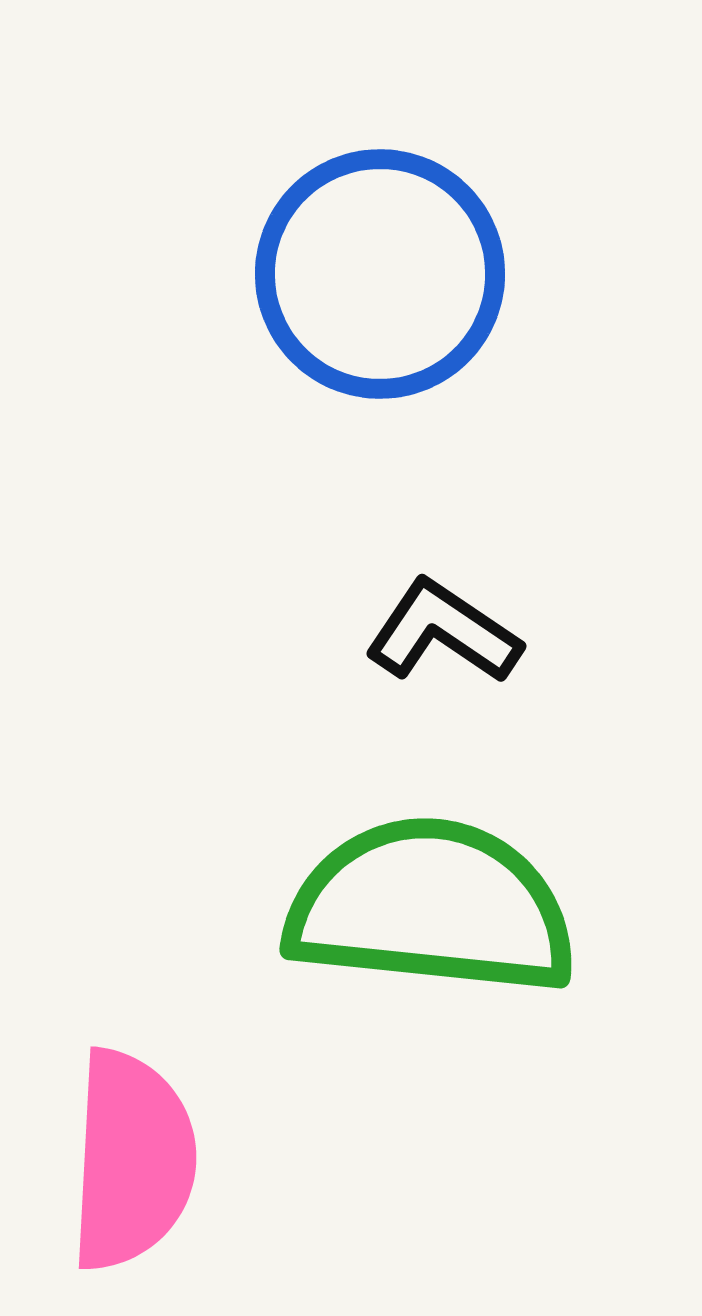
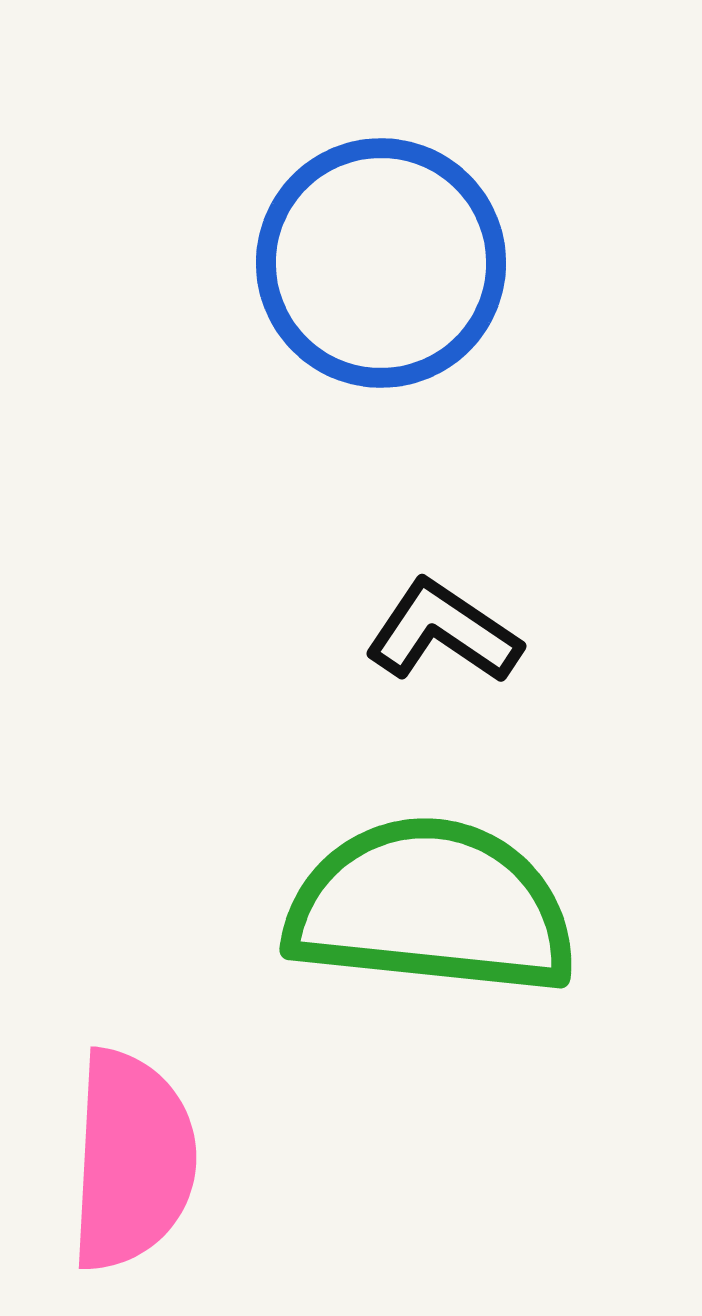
blue circle: moved 1 px right, 11 px up
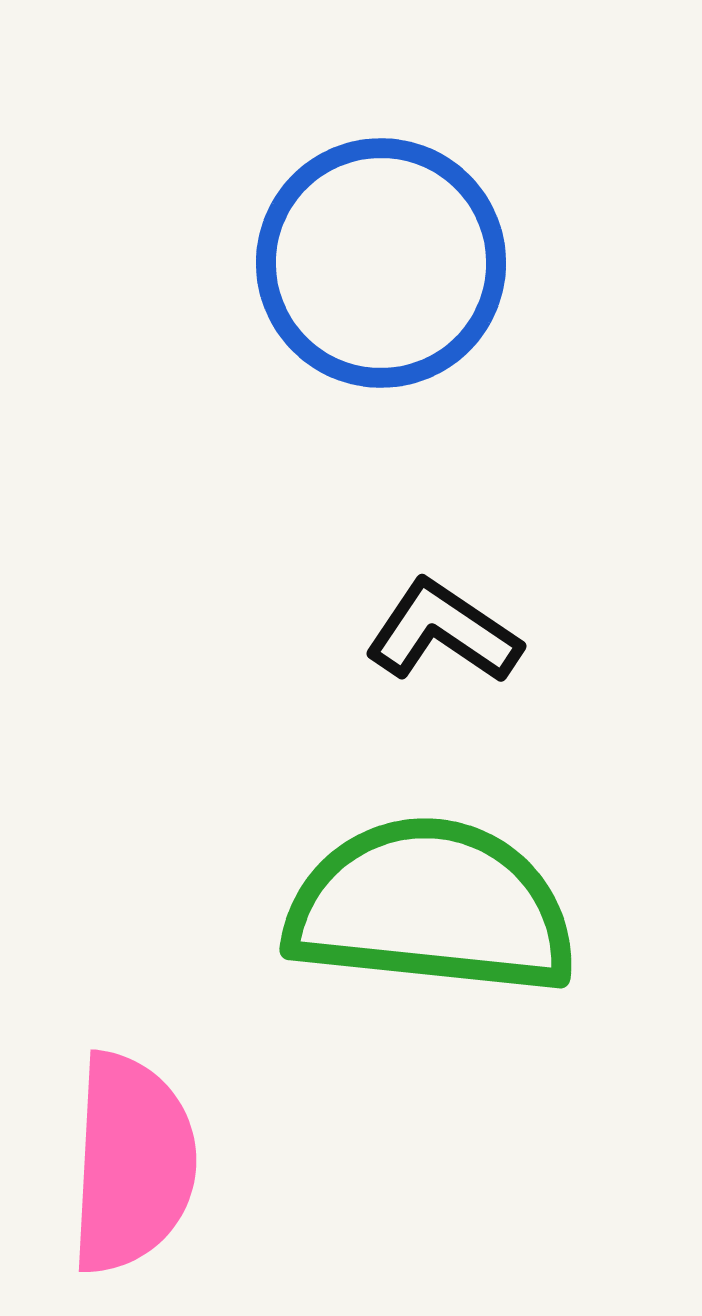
pink semicircle: moved 3 px down
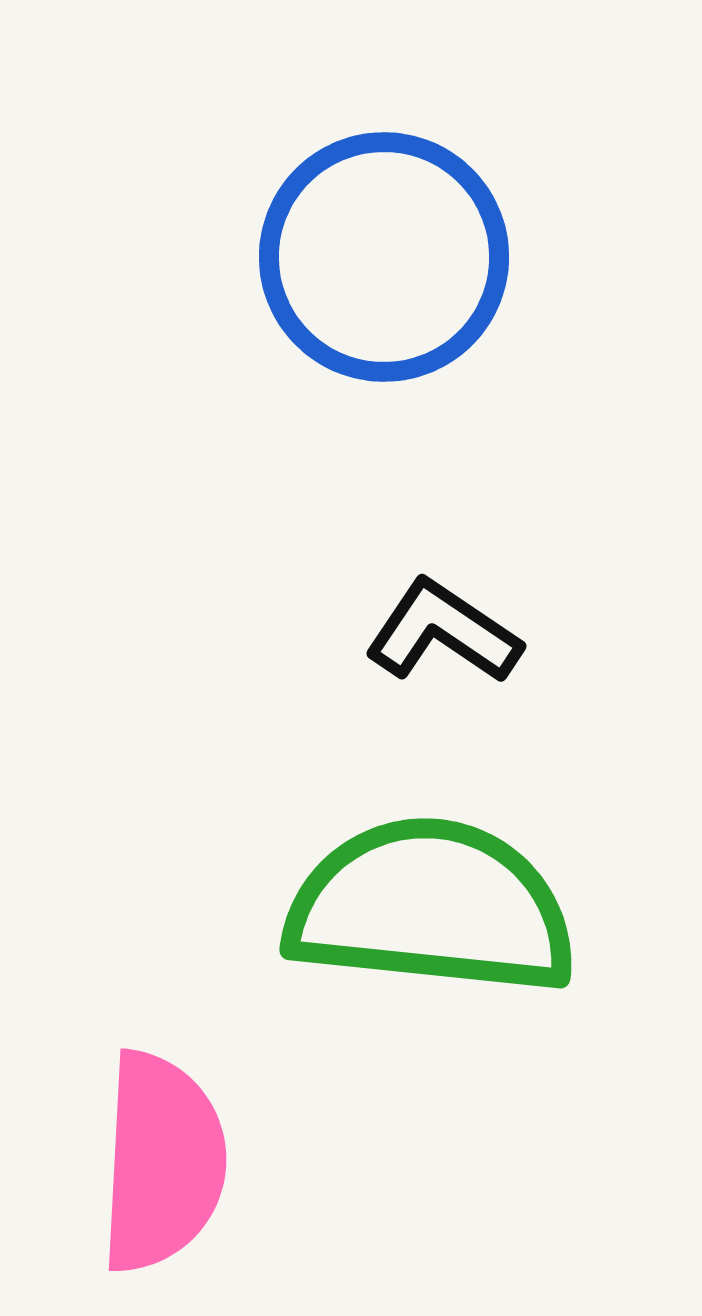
blue circle: moved 3 px right, 6 px up
pink semicircle: moved 30 px right, 1 px up
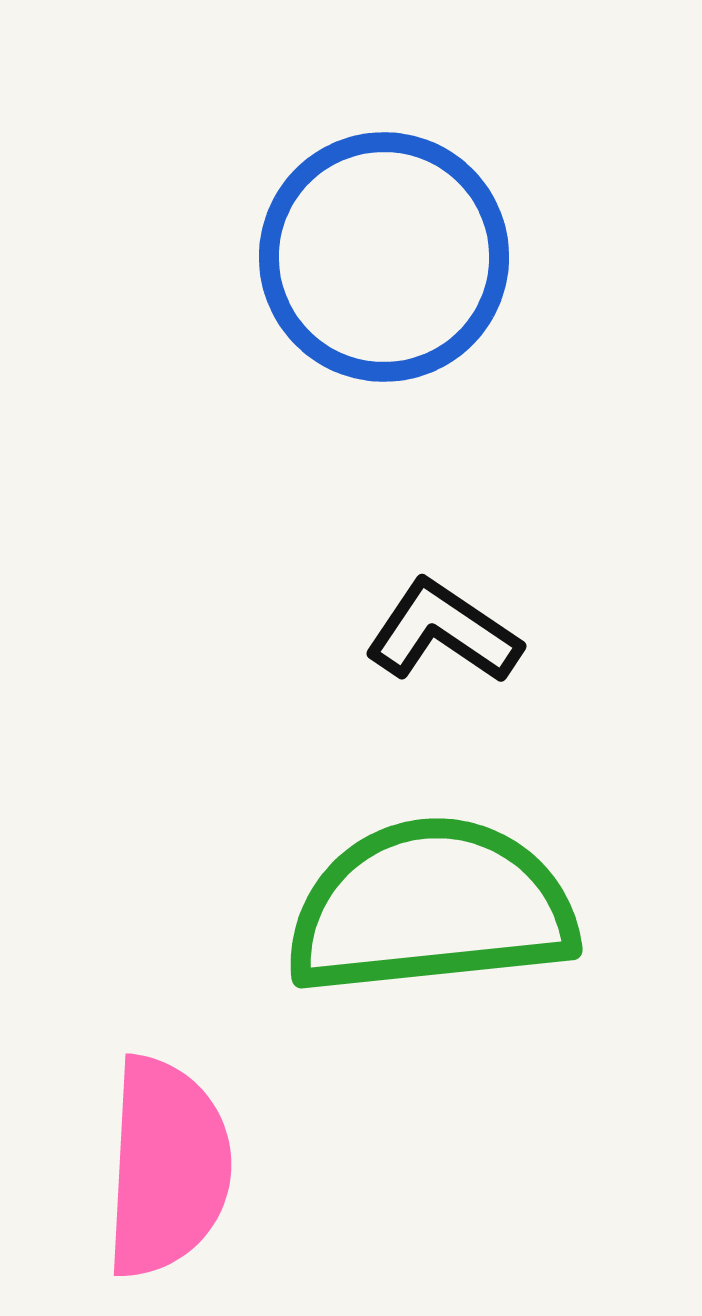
green semicircle: rotated 12 degrees counterclockwise
pink semicircle: moved 5 px right, 5 px down
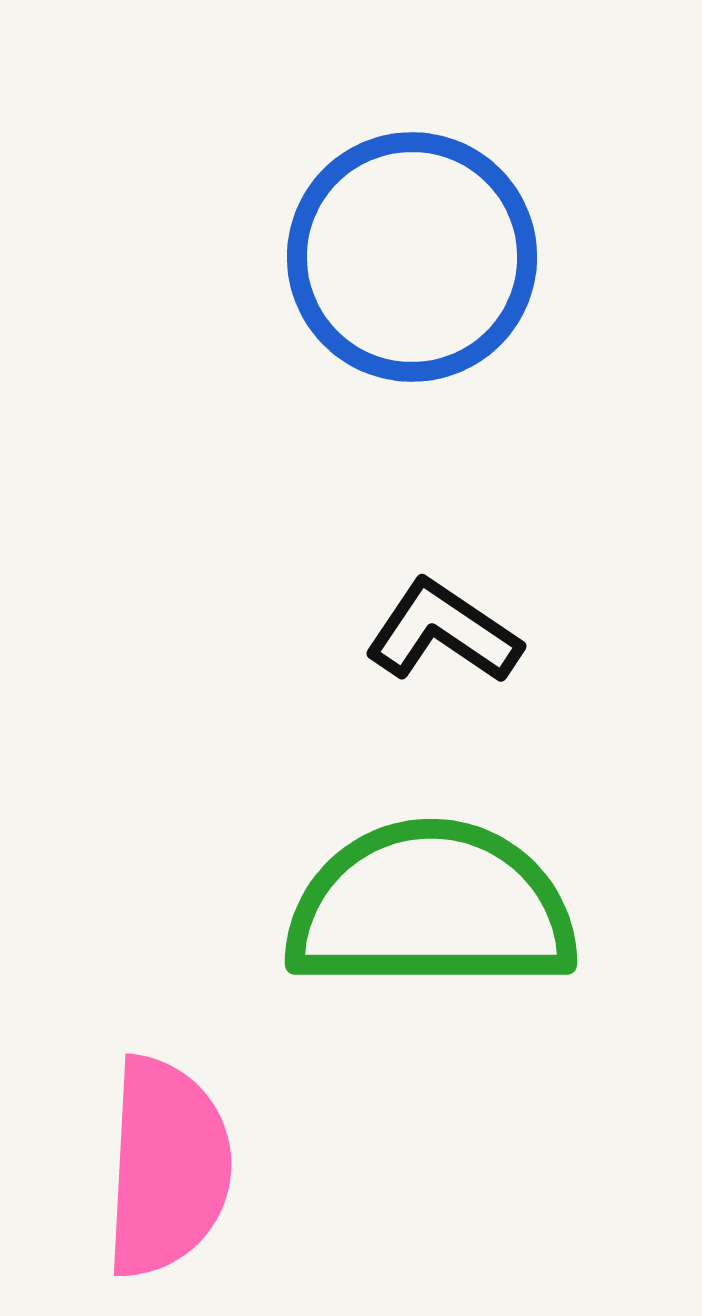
blue circle: moved 28 px right
green semicircle: rotated 6 degrees clockwise
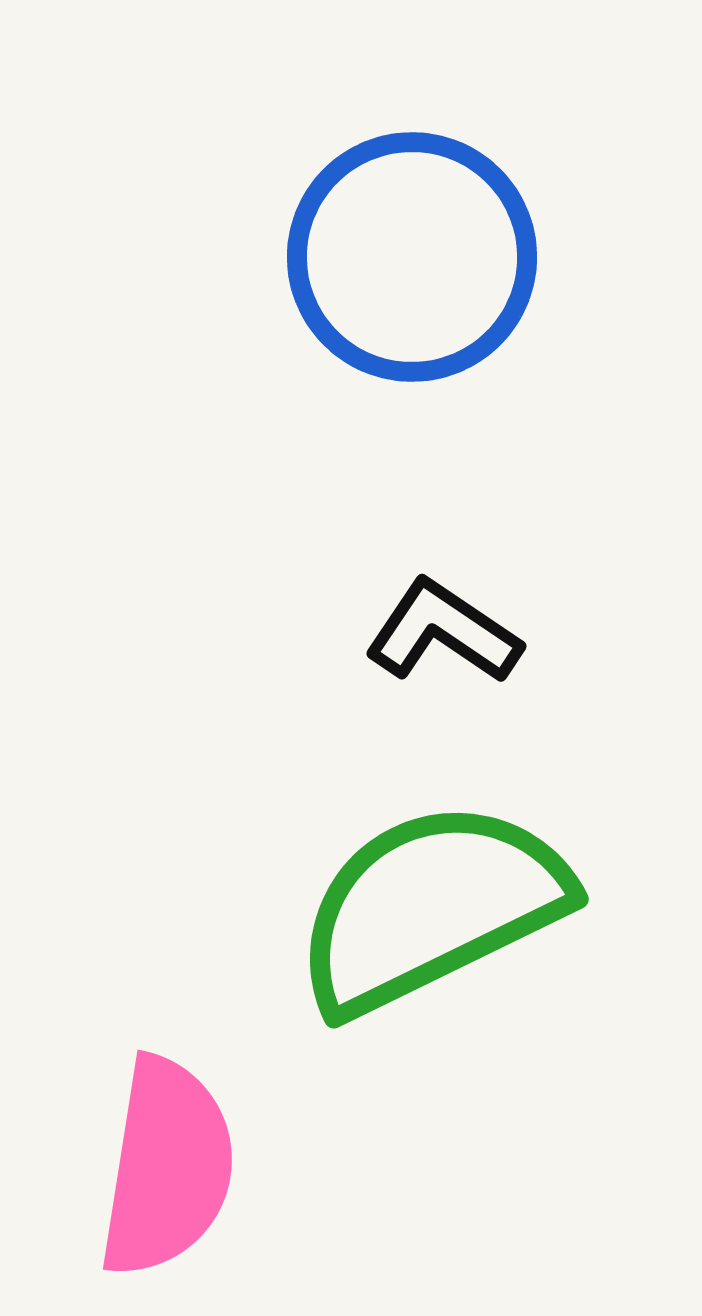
green semicircle: rotated 26 degrees counterclockwise
pink semicircle: rotated 6 degrees clockwise
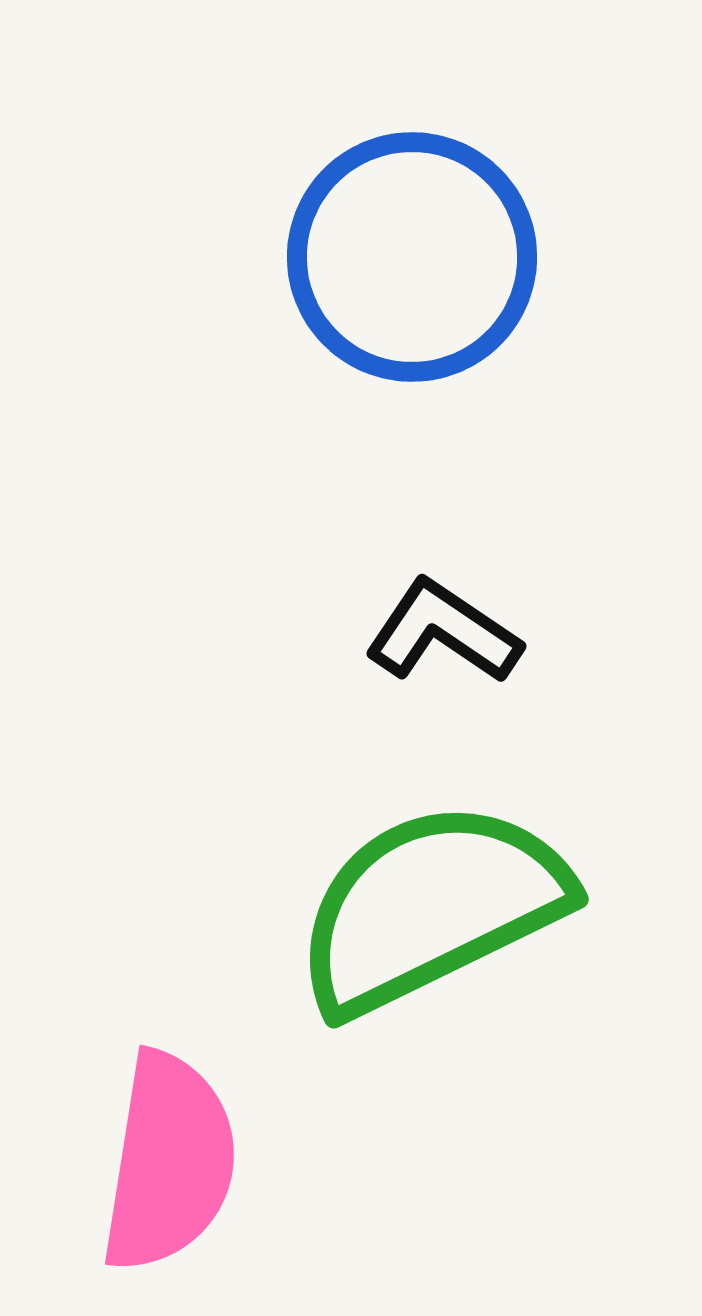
pink semicircle: moved 2 px right, 5 px up
